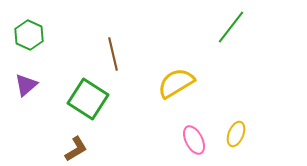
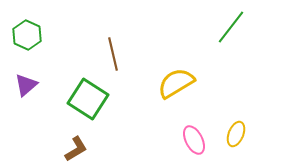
green hexagon: moved 2 px left
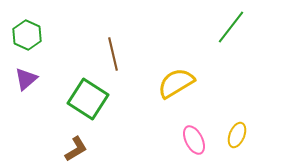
purple triangle: moved 6 px up
yellow ellipse: moved 1 px right, 1 px down
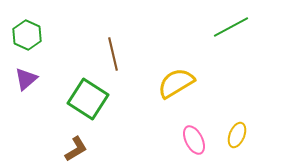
green line: rotated 24 degrees clockwise
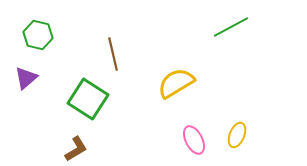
green hexagon: moved 11 px right; rotated 12 degrees counterclockwise
purple triangle: moved 1 px up
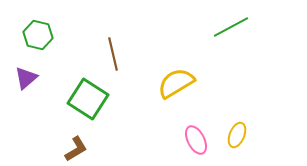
pink ellipse: moved 2 px right
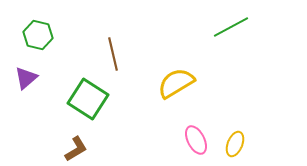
yellow ellipse: moved 2 px left, 9 px down
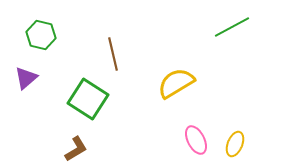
green line: moved 1 px right
green hexagon: moved 3 px right
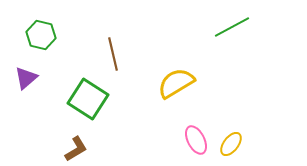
yellow ellipse: moved 4 px left; rotated 15 degrees clockwise
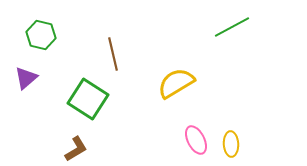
yellow ellipse: rotated 40 degrees counterclockwise
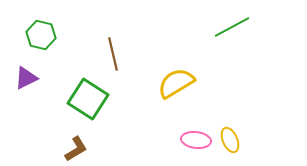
purple triangle: rotated 15 degrees clockwise
pink ellipse: rotated 56 degrees counterclockwise
yellow ellipse: moved 1 px left, 4 px up; rotated 20 degrees counterclockwise
